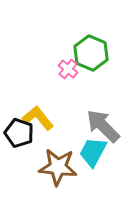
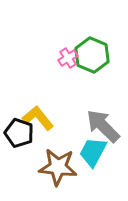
green hexagon: moved 1 px right, 2 px down
pink cross: moved 11 px up; rotated 18 degrees clockwise
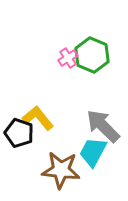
brown star: moved 3 px right, 3 px down
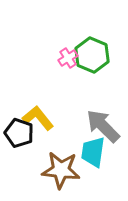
cyan trapezoid: rotated 20 degrees counterclockwise
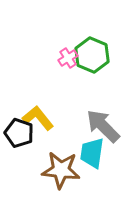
cyan trapezoid: moved 1 px left, 1 px down
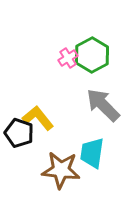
green hexagon: rotated 8 degrees clockwise
gray arrow: moved 21 px up
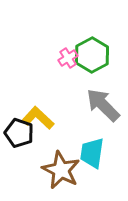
yellow L-shape: rotated 8 degrees counterclockwise
brown star: rotated 21 degrees clockwise
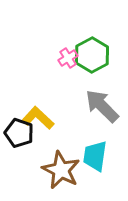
gray arrow: moved 1 px left, 1 px down
cyan trapezoid: moved 3 px right, 3 px down
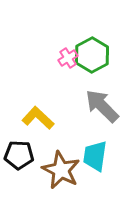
black pentagon: moved 22 px down; rotated 16 degrees counterclockwise
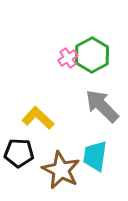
black pentagon: moved 2 px up
